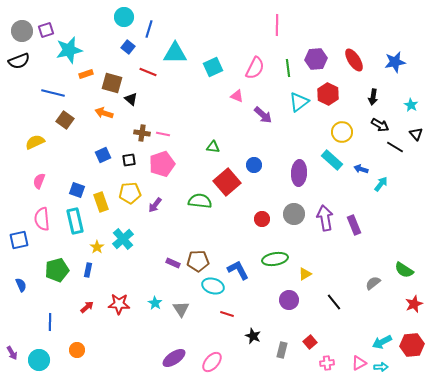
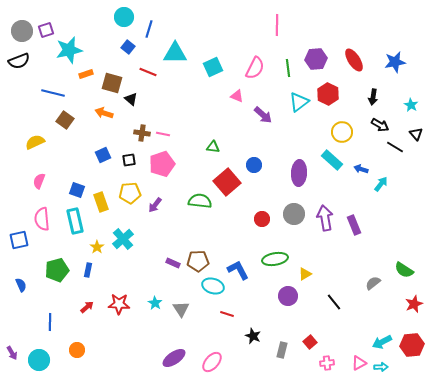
purple circle at (289, 300): moved 1 px left, 4 px up
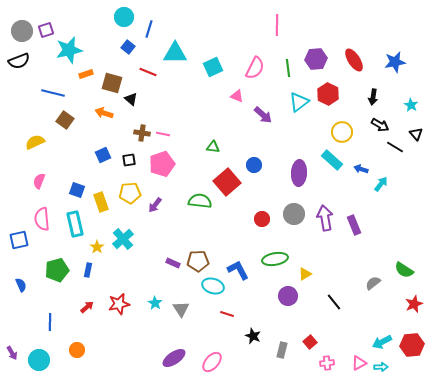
cyan rectangle at (75, 221): moved 3 px down
red star at (119, 304): rotated 15 degrees counterclockwise
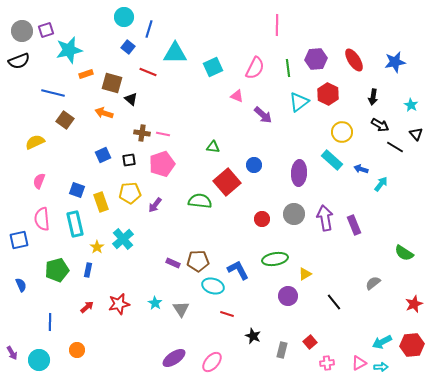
green semicircle at (404, 270): moved 17 px up
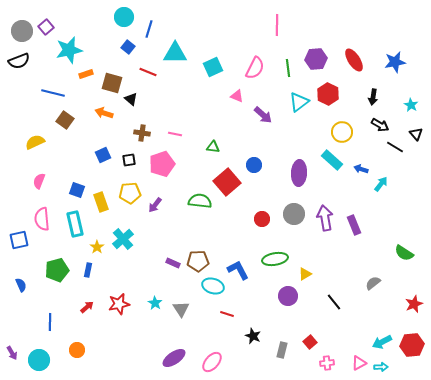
purple square at (46, 30): moved 3 px up; rotated 21 degrees counterclockwise
pink line at (163, 134): moved 12 px right
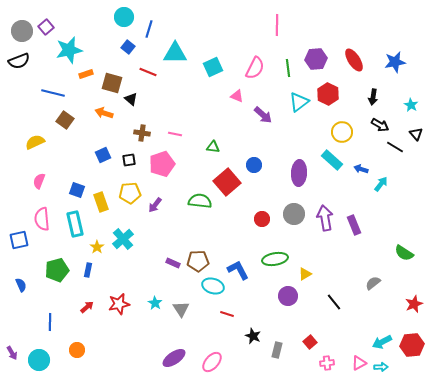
gray rectangle at (282, 350): moved 5 px left
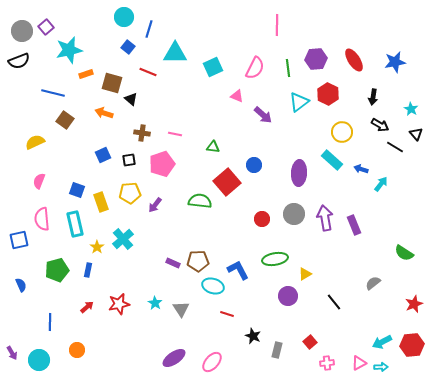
cyan star at (411, 105): moved 4 px down
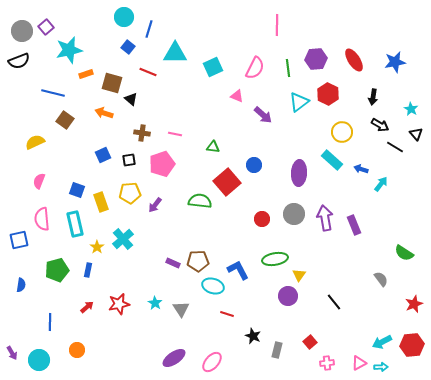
yellow triangle at (305, 274): moved 6 px left, 1 px down; rotated 24 degrees counterclockwise
gray semicircle at (373, 283): moved 8 px right, 4 px up; rotated 91 degrees clockwise
blue semicircle at (21, 285): rotated 32 degrees clockwise
